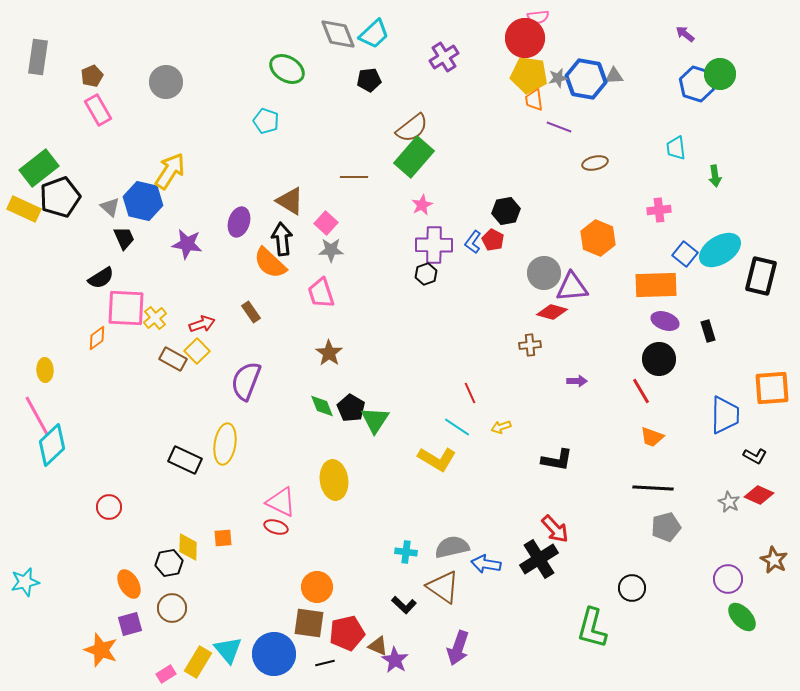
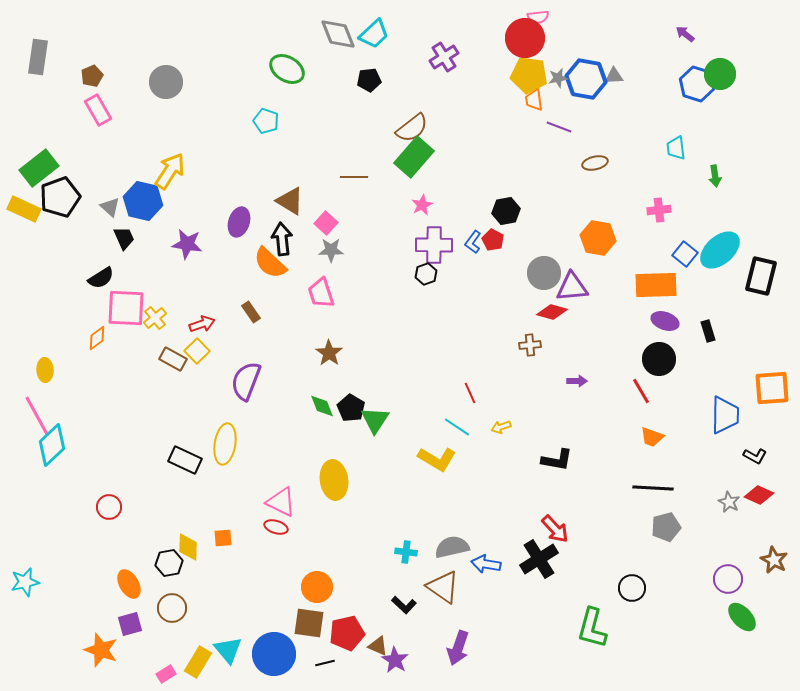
orange hexagon at (598, 238): rotated 12 degrees counterclockwise
cyan ellipse at (720, 250): rotated 9 degrees counterclockwise
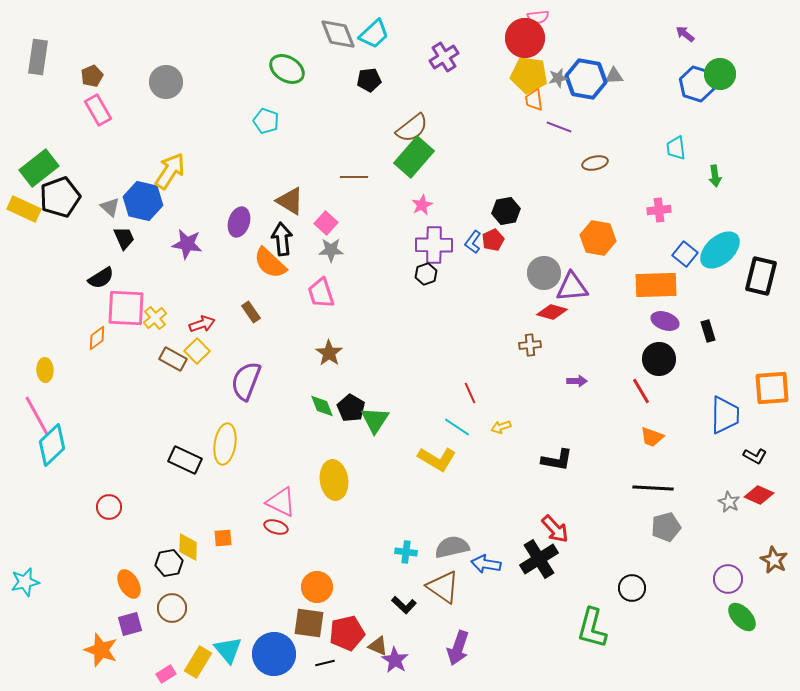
red pentagon at (493, 240): rotated 20 degrees clockwise
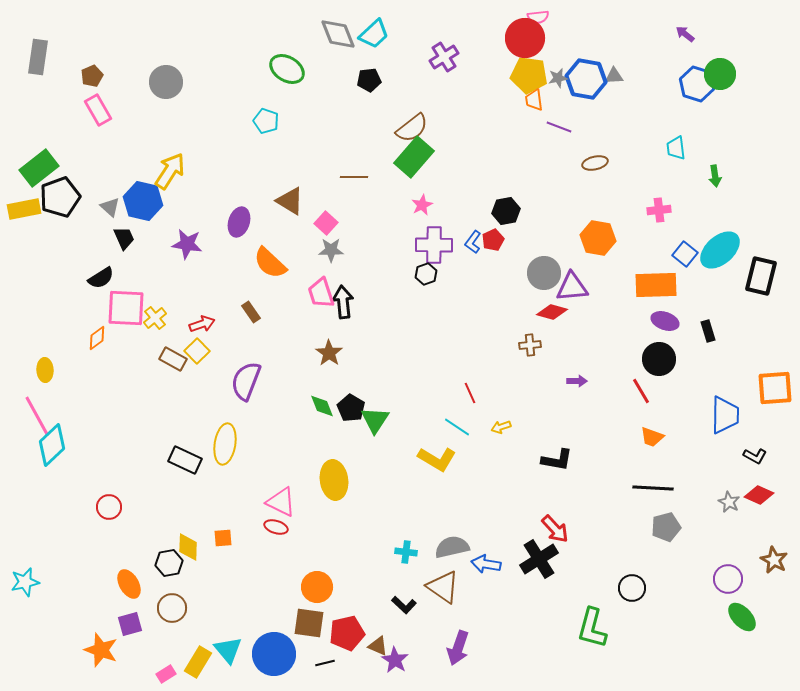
yellow rectangle at (24, 209): rotated 36 degrees counterclockwise
black arrow at (282, 239): moved 61 px right, 63 px down
orange square at (772, 388): moved 3 px right
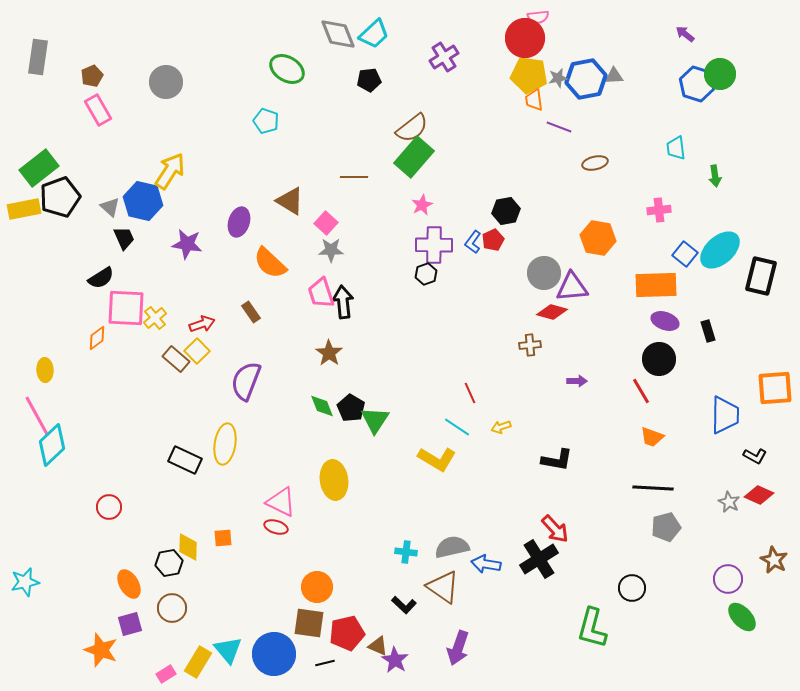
blue hexagon at (586, 79): rotated 21 degrees counterclockwise
brown rectangle at (173, 359): moved 3 px right; rotated 12 degrees clockwise
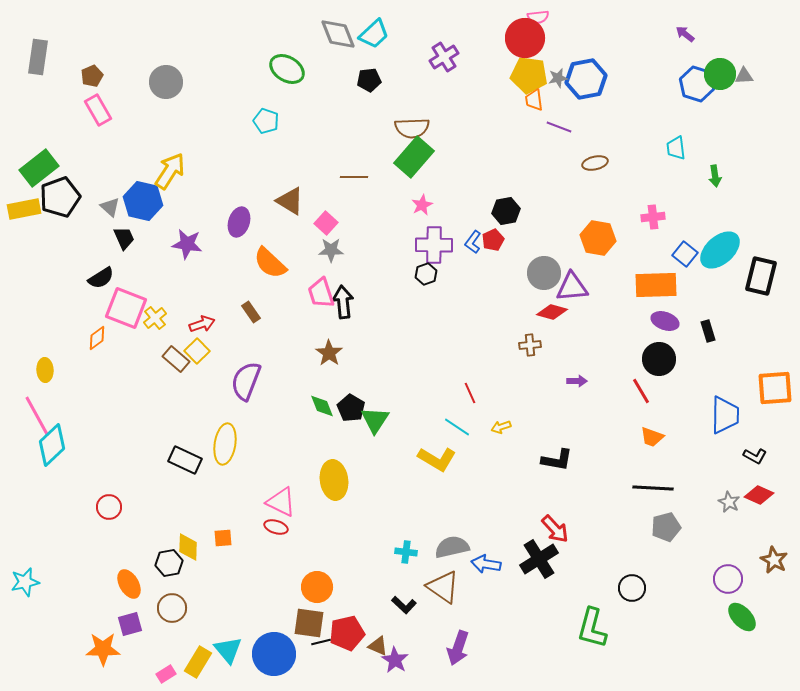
gray triangle at (614, 76): moved 130 px right
brown semicircle at (412, 128): rotated 36 degrees clockwise
pink cross at (659, 210): moved 6 px left, 7 px down
pink square at (126, 308): rotated 18 degrees clockwise
orange star at (101, 650): moved 2 px right, 1 px up; rotated 20 degrees counterclockwise
black line at (325, 663): moved 4 px left, 21 px up
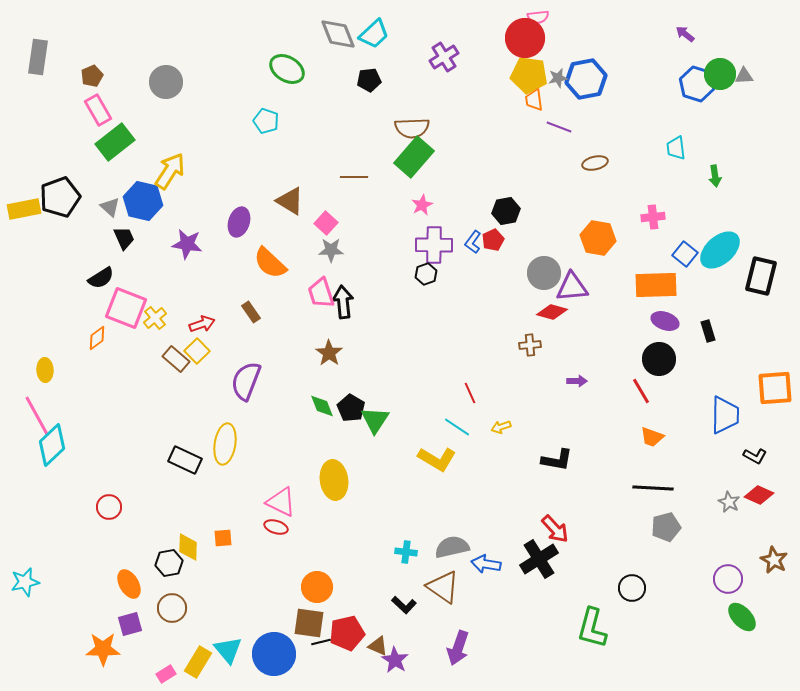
green rectangle at (39, 168): moved 76 px right, 26 px up
